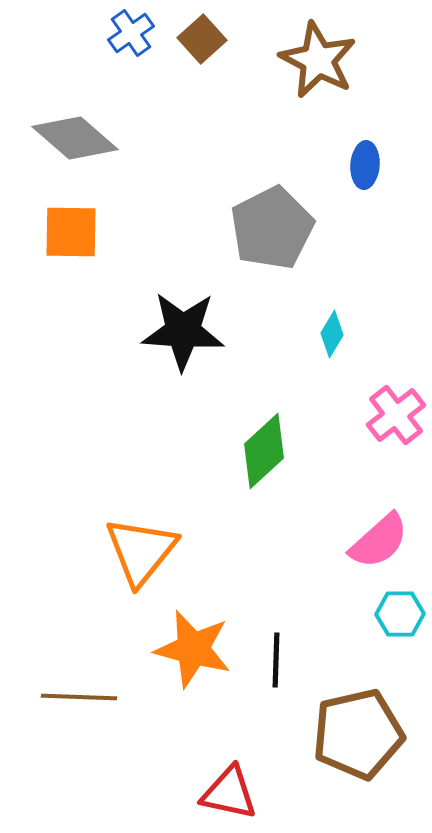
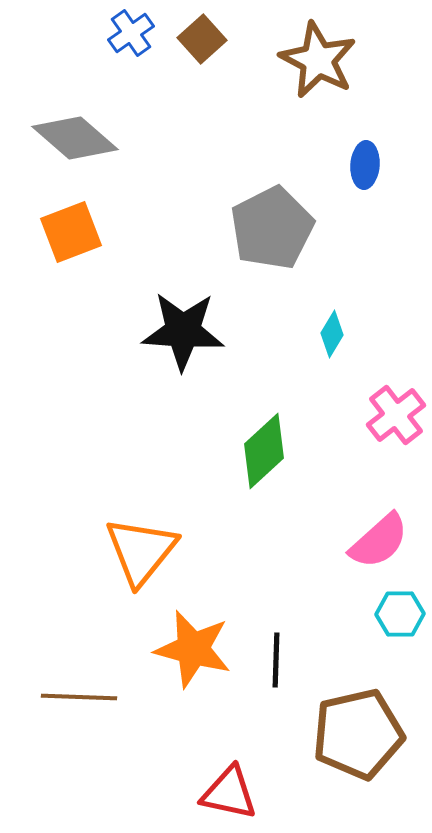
orange square: rotated 22 degrees counterclockwise
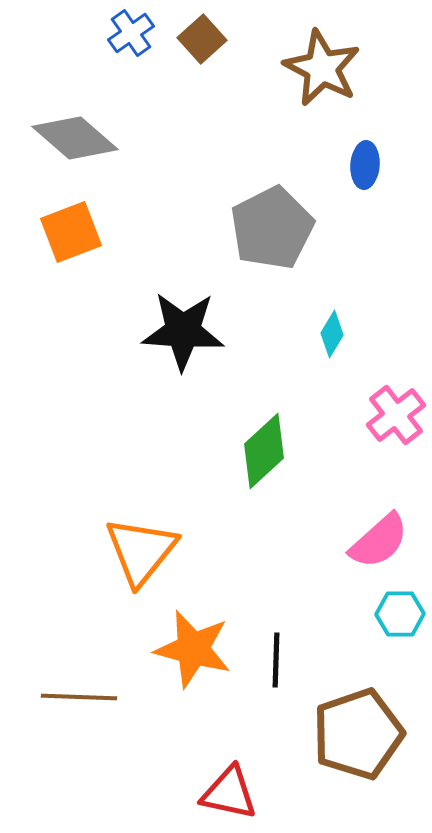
brown star: moved 4 px right, 8 px down
brown pentagon: rotated 6 degrees counterclockwise
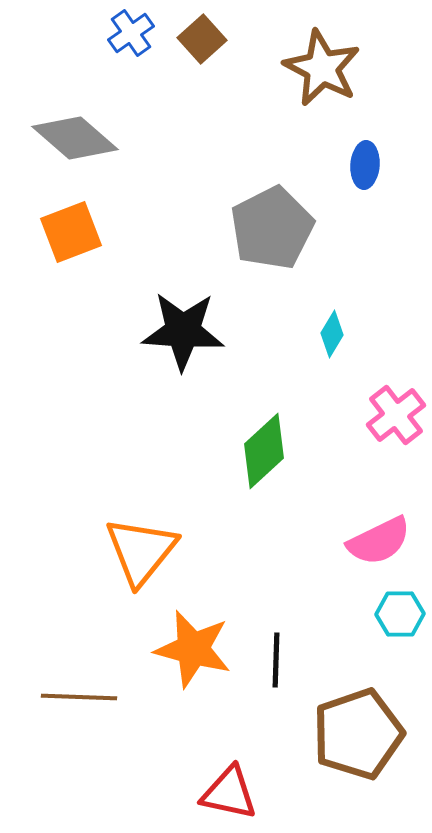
pink semicircle: rotated 16 degrees clockwise
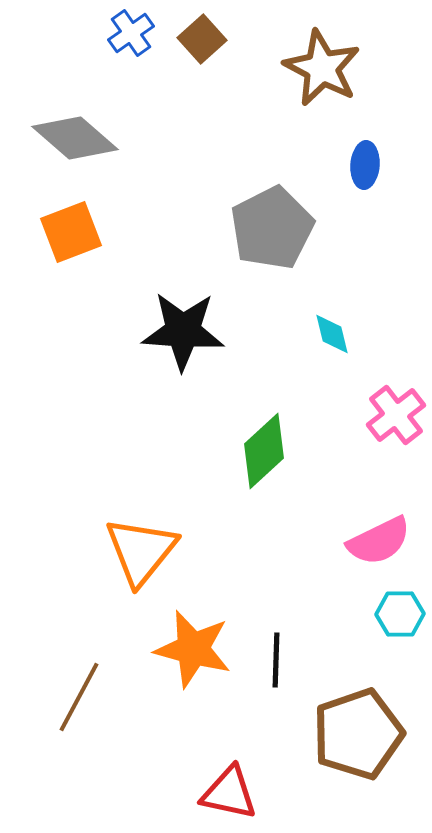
cyan diamond: rotated 45 degrees counterclockwise
brown line: rotated 64 degrees counterclockwise
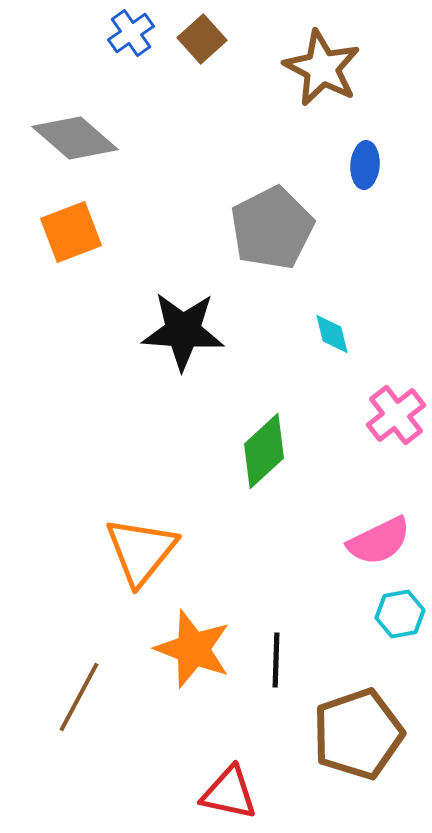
cyan hexagon: rotated 9 degrees counterclockwise
orange star: rotated 6 degrees clockwise
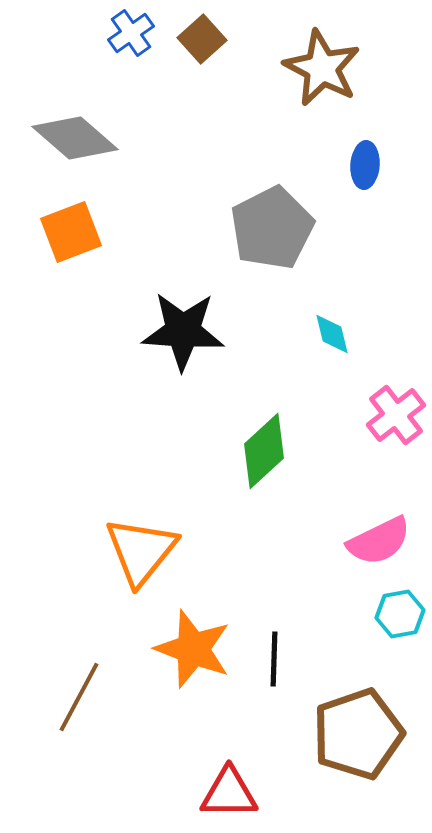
black line: moved 2 px left, 1 px up
red triangle: rotated 12 degrees counterclockwise
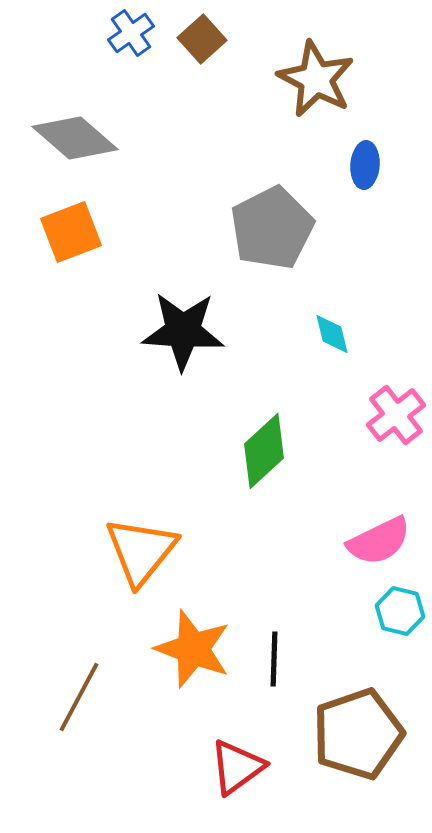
brown star: moved 6 px left, 11 px down
cyan hexagon: moved 3 px up; rotated 24 degrees clockwise
red triangle: moved 8 px right, 26 px up; rotated 36 degrees counterclockwise
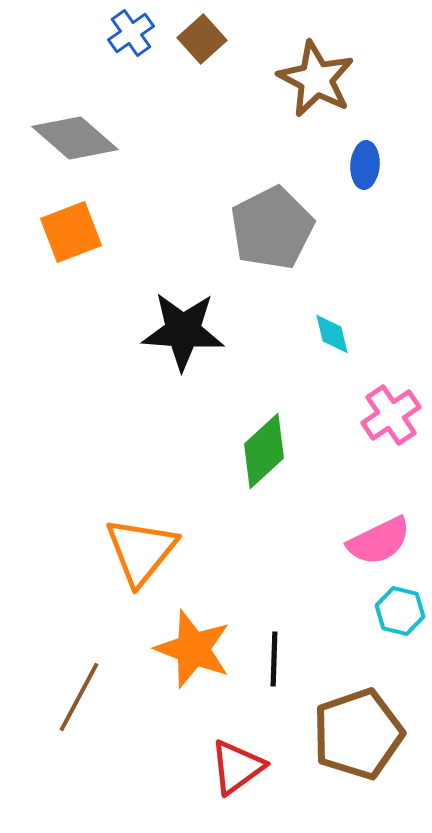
pink cross: moved 5 px left; rotated 4 degrees clockwise
